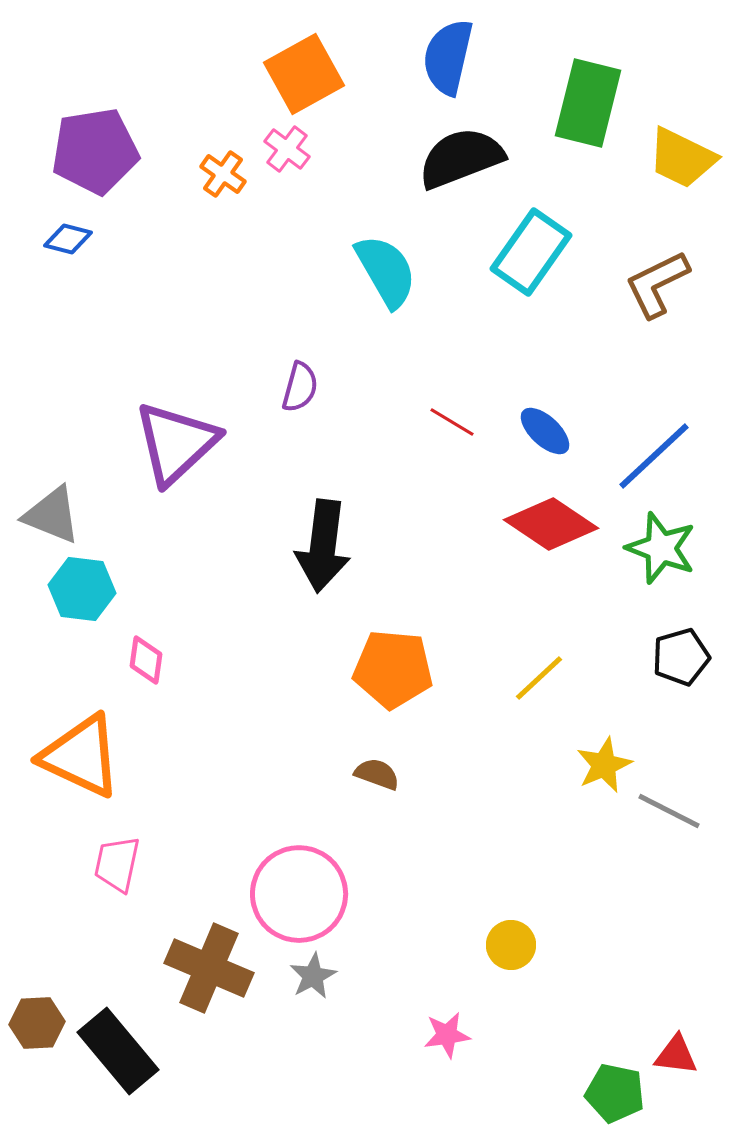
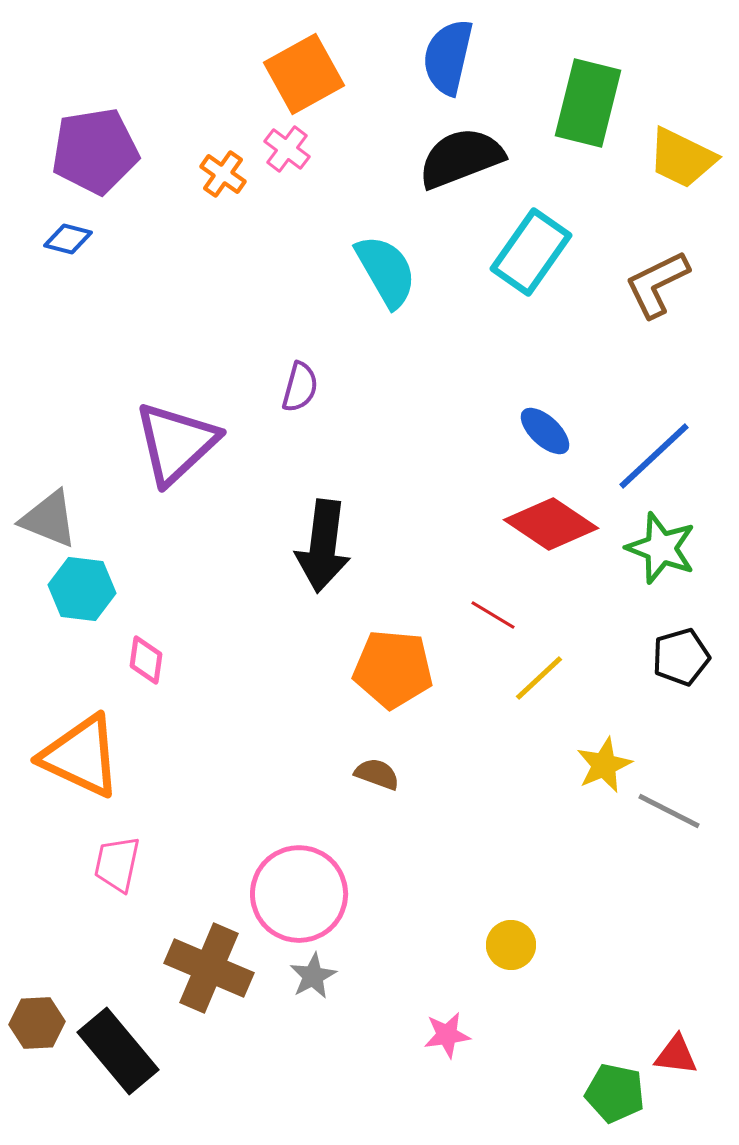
red line: moved 41 px right, 193 px down
gray triangle: moved 3 px left, 4 px down
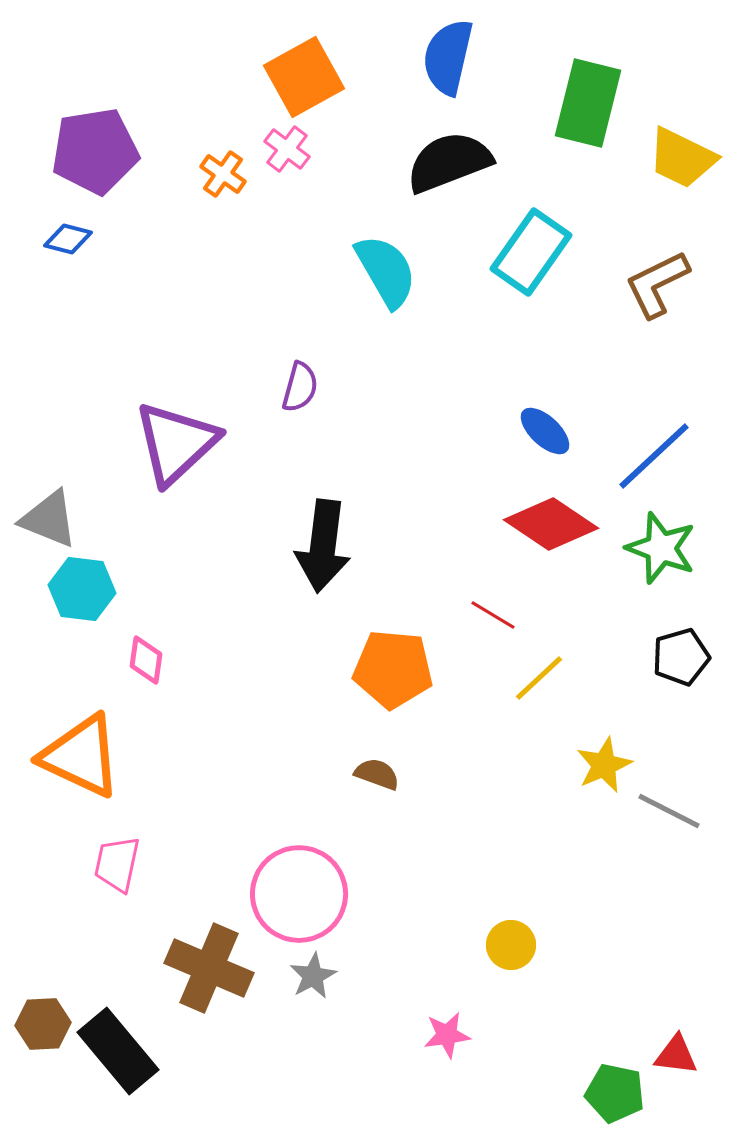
orange square: moved 3 px down
black semicircle: moved 12 px left, 4 px down
brown hexagon: moved 6 px right, 1 px down
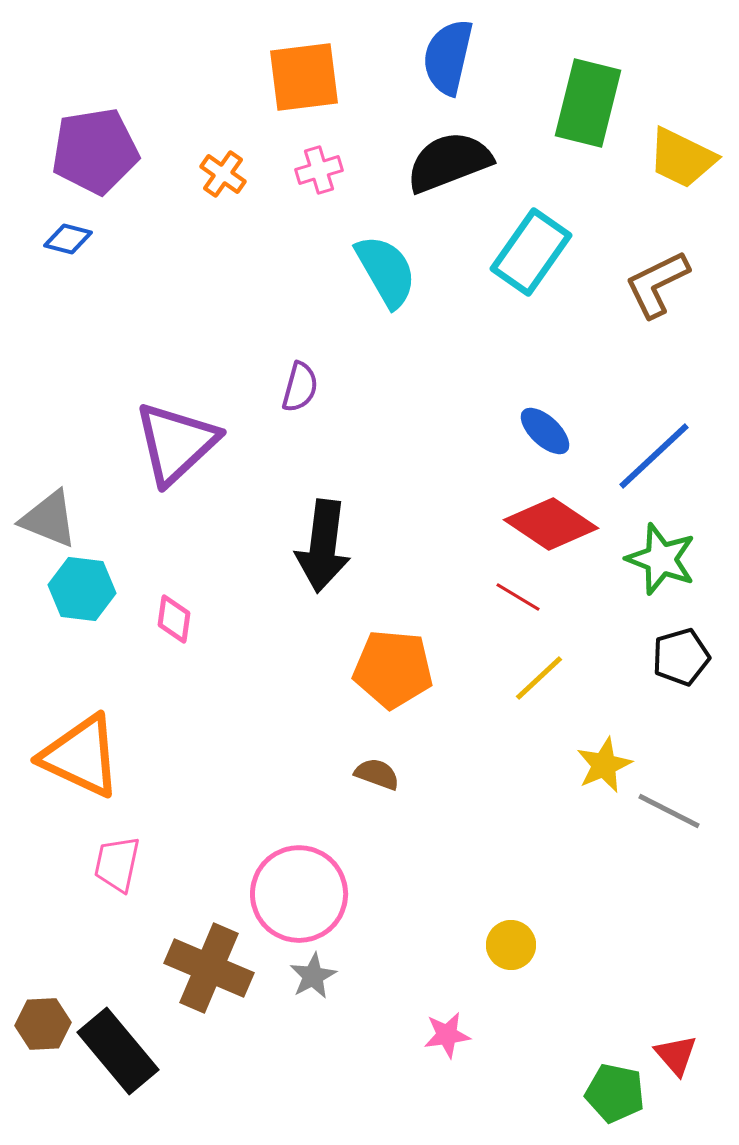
orange square: rotated 22 degrees clockwise
pink cross: moved 32 px right, 21 px down; rotated 36 degrees clockwise
green star: moved 11 px down
red line: moved 25 px right, 18 px up
pink diamond: moved 28 px right, 41 px up
red triangle: rotated 42 degrees clockwise
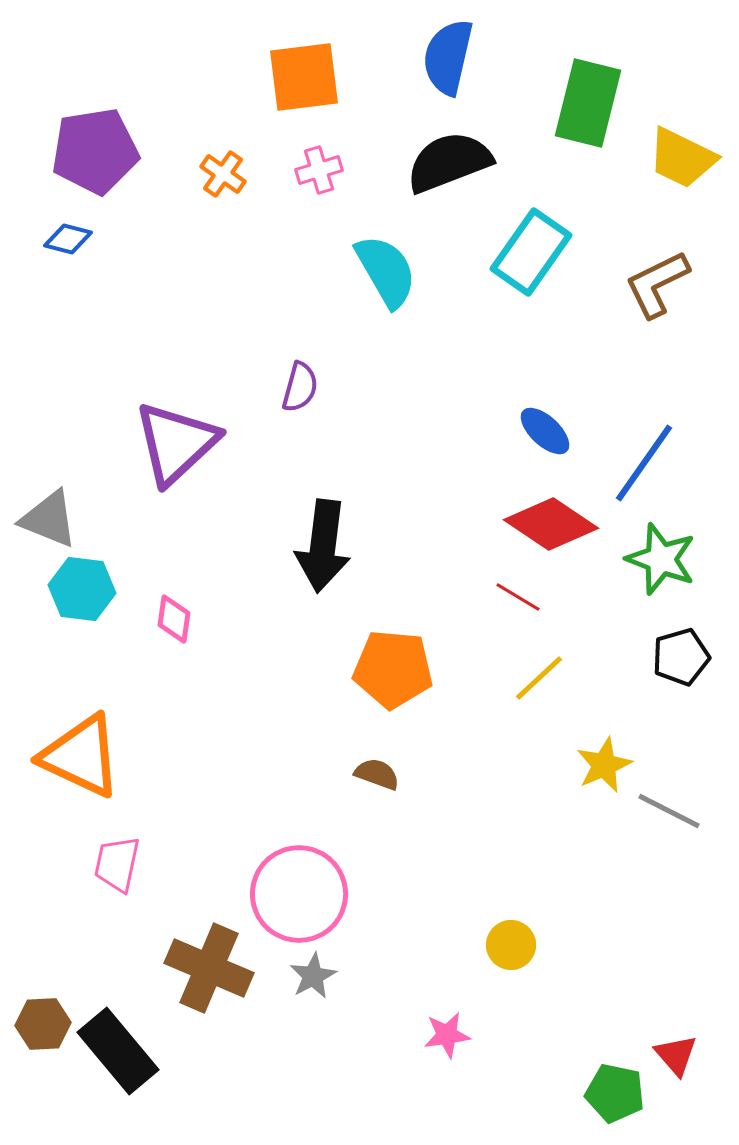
blue line: moved 10 px left, 7 px down; rotated 12 degrees counterclockwise
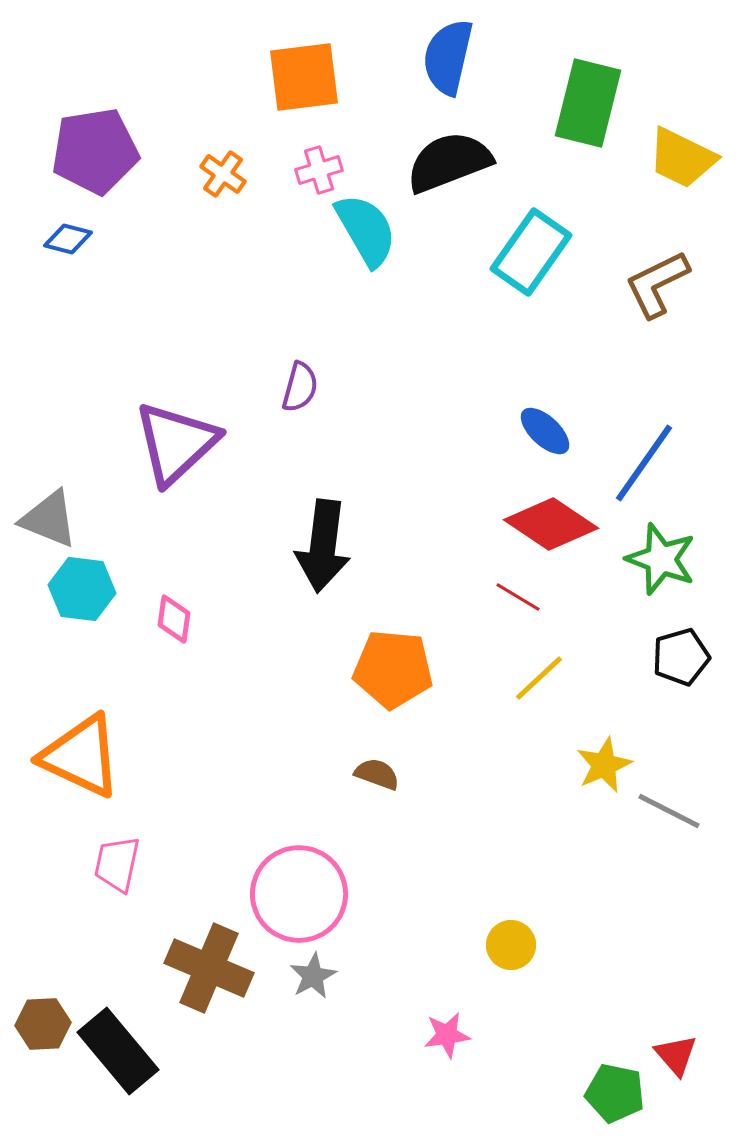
cyan semicircle: moved 20 px left, 41 px up
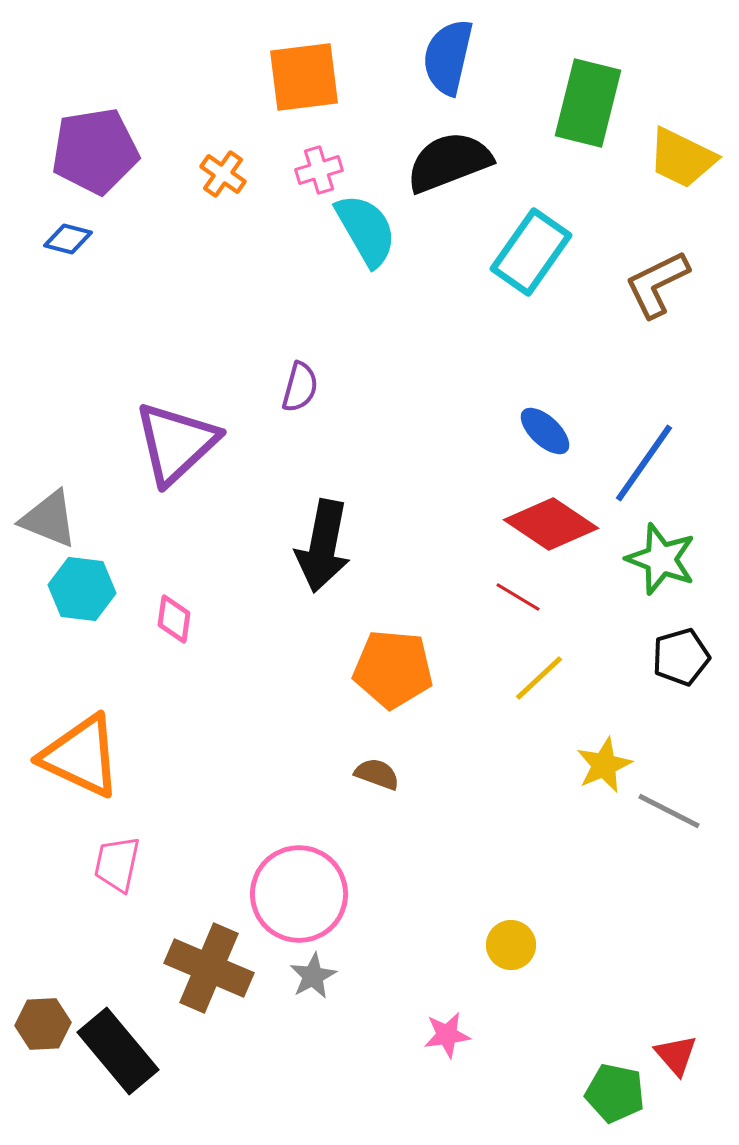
black arrow: rotated 4 degrees clockwise
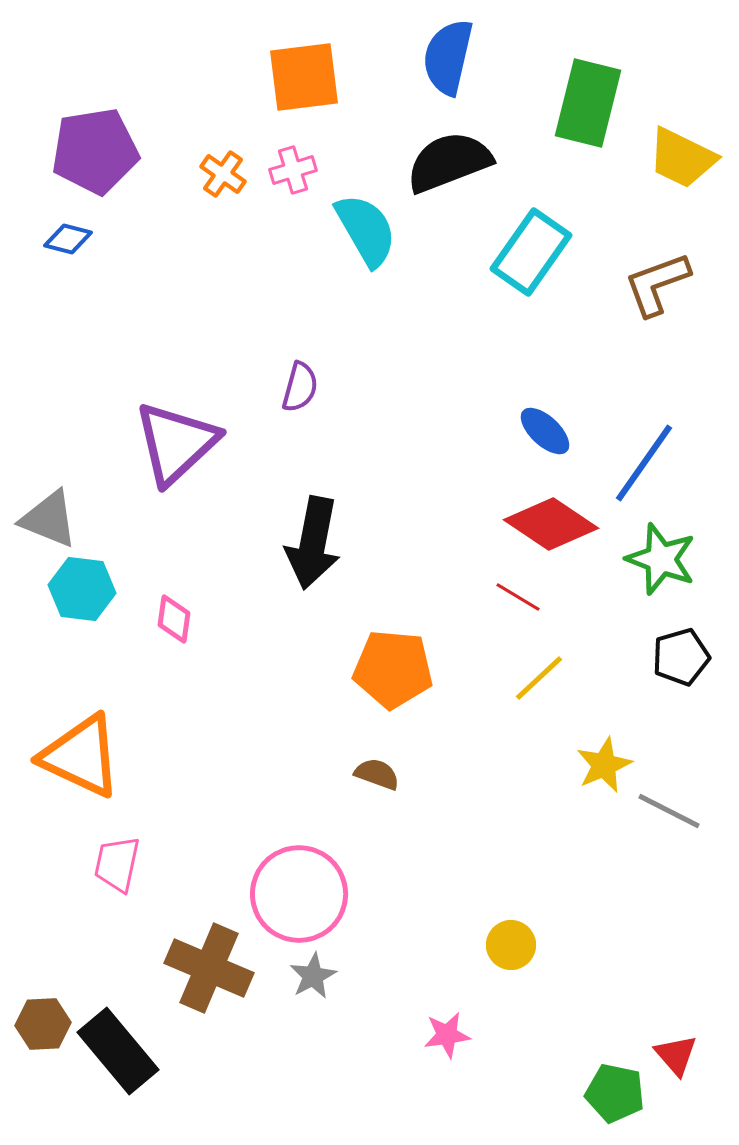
pink cross: moved 26 px left
brown L-shape: rotated 6 degrees clockwise
black arrow: moved 10 px left, 3 px up
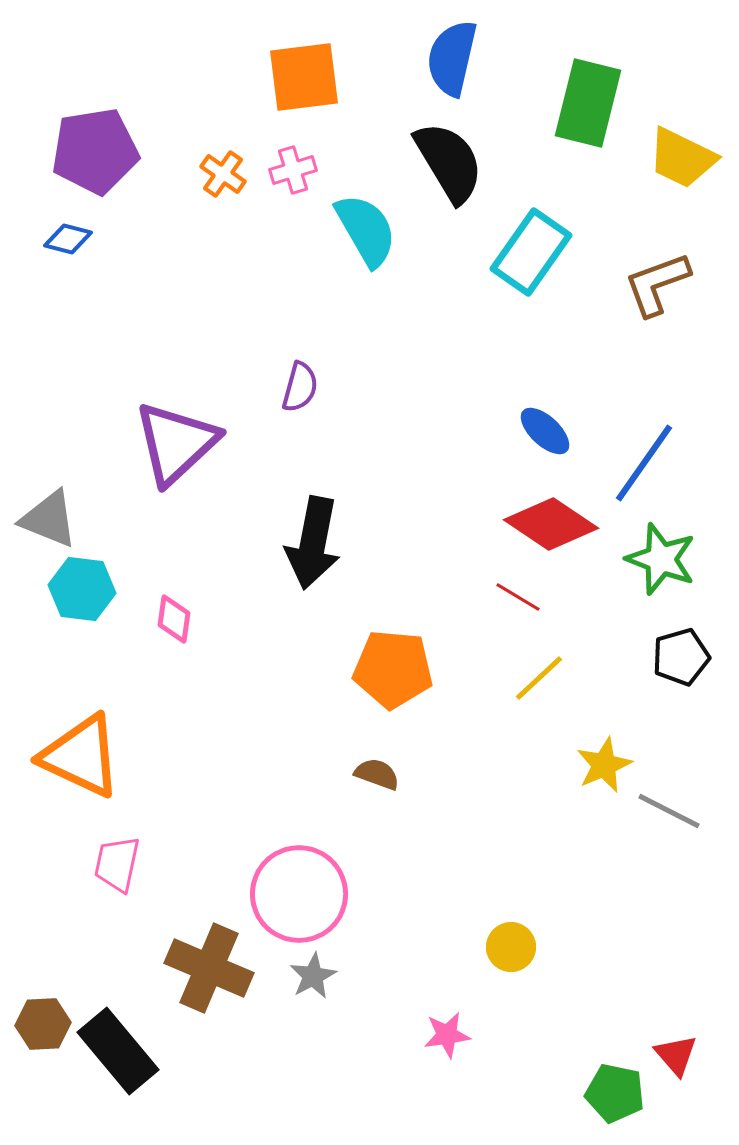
blue semicircle: moved 4 px right, 1 px down
black semicircle: rotated 80 degrees clockwise
yellow circle: moved 2 px down
